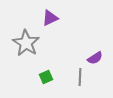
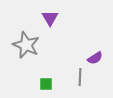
purple triangle: rotated 36 degrees counterclockwise
gray star: moved 2 px down; rotated 8 degrees counterclockwise
green square: moved 7 px down; rotated 24 degrees clockwise
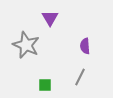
purple semicircle: moved 10 px left, 12 px up; rotated 119 degrees clockwise
gray line: rotated 24 degrees clockwise
green square: moved 1 px left, 1 px down
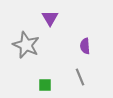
gray line: rotated 48 degrees counterclockwise
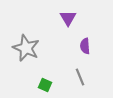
purple triangle: moved 18 px right
gray star: moved 3 px down
green square: rotated 24 degrees clockwise
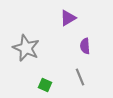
purple triangle: rotated 30 degrees clockwise
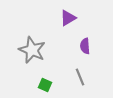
gray star: moved 6 px right, 2 px down
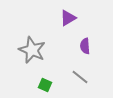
gray line: rotated 30 degrees counterclockwise
